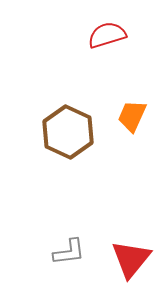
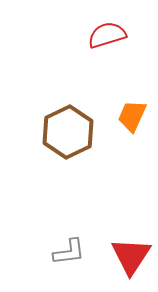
brown hexagon: rotated 9 degrees clockwise
red triangle: moved 3 px up; rotated 6 degrees counterclockwise
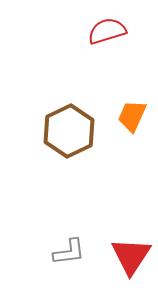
red semicircle: moved 4 px up
brown hexagon: moved 1 px right, 1 px up
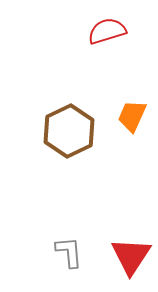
gray L-shape: rotated 88 degrees counterclockwise
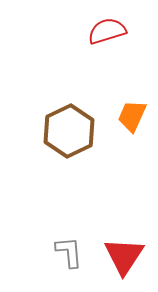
red triangle: moved 7 px left
